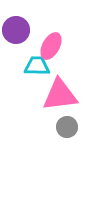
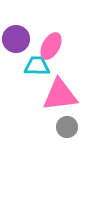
purple circle: moved 9 px down
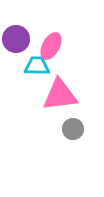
gray circle: moved 6 px right, 2 px down
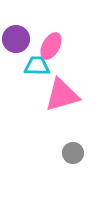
pink triangle: moved 2 px right; rotated 9 degrees counterclockwise
gray circle: moved 24 px down
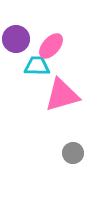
pink ellipse: rotated 12 degrees clockwise
